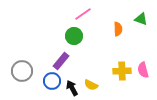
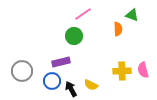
green triangle: moved 9 px left, 4 px up
purple rectangle: moved 1 px down; rotated 36 degrees clockwise
black arrow: moved 1 px left, 1 px down
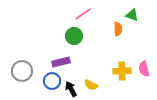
pink semicircle: moved 1 px right, 1 px up
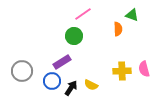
purple rectangle: moved 1 px right; rotated 18 degrees counterclockwise
black arrow: moved 1 px up; rotated 63 degrees clockwise
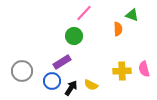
pink line: moved 1 px right, 1 px up; rotated 12 degrees counterclockwise
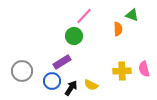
pink line: moved 3 px down
